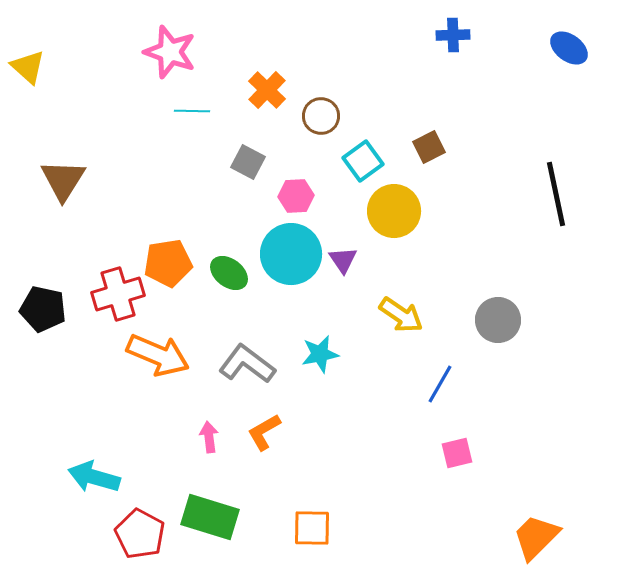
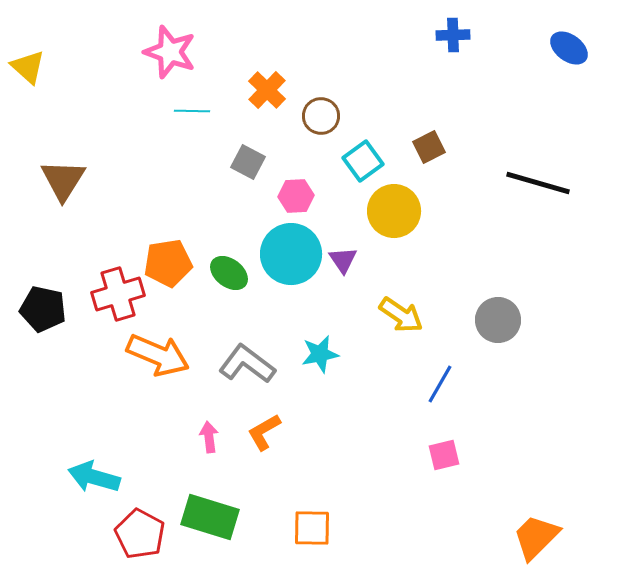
black line: moved 18 px left, 11 px up; rotated 62 degrees counterclockwise
pink square: moved 13 px left, 2 px down
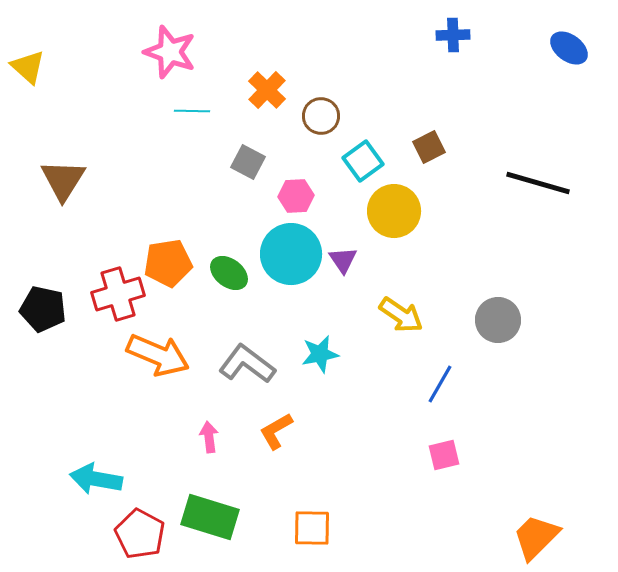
orange L-shape: moved 12 px right, 1 px up
cyan arrow: moved 2 px right, 2 px down; rotated 6 degrees counterclockwise
